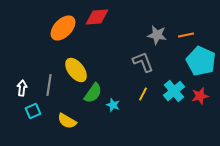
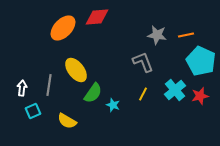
cyan cross: moved 1 px right, 1 px up
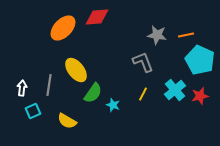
cyan pentagon: moved 1 px left, 1 px up
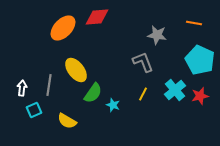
orange line: moved 8 px right, 12 px up; rotated 21 degrees clockwise
cyan square: moved 1 px right, 1 px up
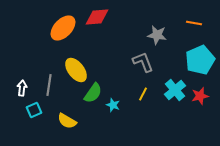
cyan pentagon: rotated 24 degrees clockwise
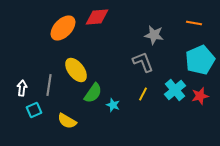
gray star: moved 3 px left
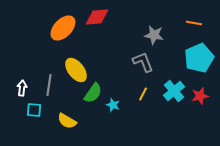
cyan pentagon: moved 1 px left, 2 px up
cyan cross: moved 1 px left, 1 px down
cyan square: rotated 28 degrees clockwise
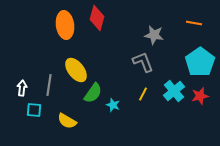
red diamond: moved 1 px down; rotated 70 degrees counterclockwise
orange ellipse: moved 2 px right, 3 px up; rotated 52 degrees counterclockwise
cyan pentagon: moved 1 px right, 4 px down; rotated 12 degrees counterclockwise
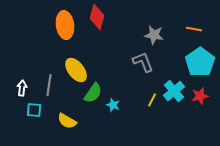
red diamond: moved 1 px up
orange line: moved 6 px down
yellow line: moved 9 px right, 6 px down
